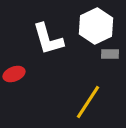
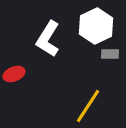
white L-shape: rotated 48 degrees clockwise
yellow line: moved 4 px down
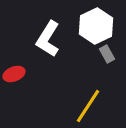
gray rectangle: moved 3 px left; rotated 60 degrees clockwise
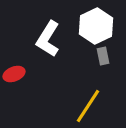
gray rectangle: moved 4 px left, 2 px down; rotated 18 degrees clockwise
